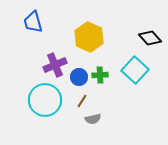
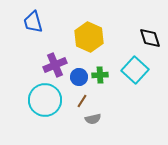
black diamond: rotated 25 degrees clockwise
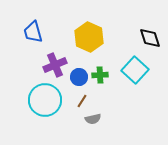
blue trapezoid: moved 10 px down
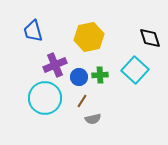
blue trapezoid: moved 1 px up
yellow hexagon: rotated 24 degrees clockwise
cyan circle: moved 2 px up
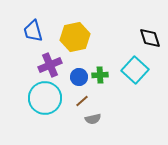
yellow hexagon: moved 14 px left
purple cross: moved 5 px left
brown line: rotated 16 degrees clockwise
